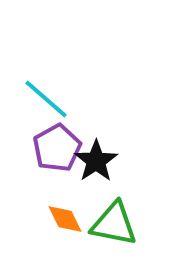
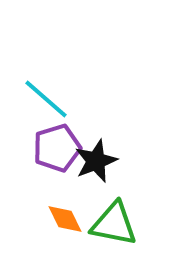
purple pentagon: rotated 12 degrees clockwise
black star: rotated 12 degrees clockwise
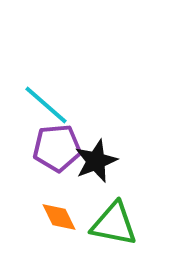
cyan line: moved 6 px down
purple pentagon: rotated 12 degrees clockwise
orange diamond: moved 6 px left, 2 px up
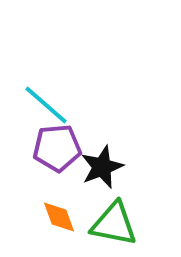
black star: moved 6 px right, 6 px down
orange diamond: rotated 6 degrees clockwise
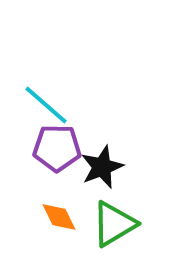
purple pentagon: rotated 6 degrees clockwise
orange diamond: rotated 6 degrees counterclockwise
green triangle: rotated 42 degrees counterclockwise
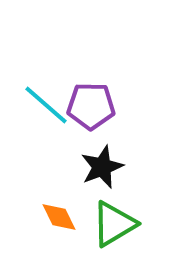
purple pentagon: moved 34 px right, 42 px up
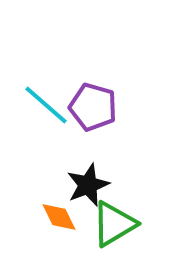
purple pentagon: moved 2 px right, 1 px down; rotated 15 degrees clockwise
black star: moved 14 px left, 18 px down
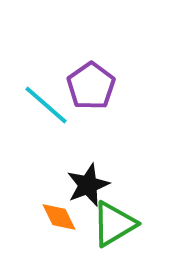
purple pentagon: moved 2 px left, 21 px up; rotated 21 degrees clockwise
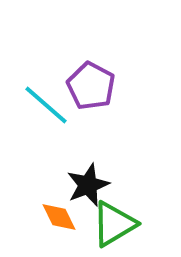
purple pentagon: rotated 9 degrees counterclockwise
